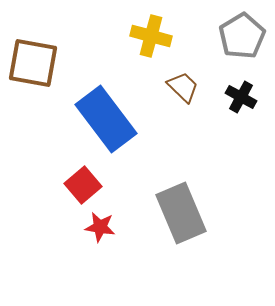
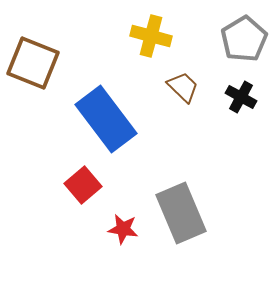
gray pentagon: moved 2 px right, 3 px down
brown square: rotated 12 degrees clockwise
red star: moved 23 px right, 2 px down
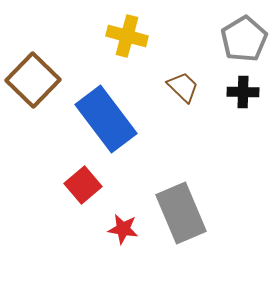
yellow cross: moved 24 px left
brown square: moved 17 px down; rotated 22 degrees clockwise
black cross: moved 2 px right, 5 px up; rotated 28 degrees counterclockwise
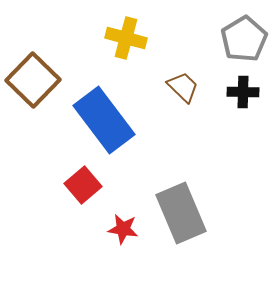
yellow cross: moved 1 px left, 2 px down
blue rectangle: moved 2 px left, 1 px down
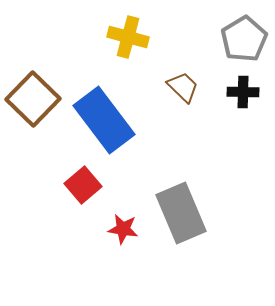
yellow cross: moved 2 px right, 1 px up
brown square: moved 19 px down
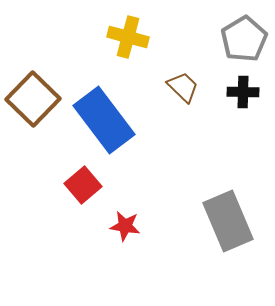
gray rectangle: moved 47 px right, 8 px down
red star: moved 2 px right, 3 px up
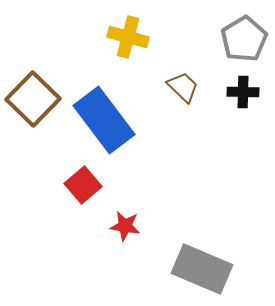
gray rectangle: moved 26 px left, 48 px down; rotated 44 degrees counterclockwise
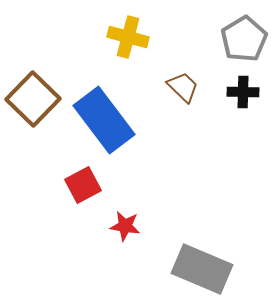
red square: rotated 12 degrees clockwise
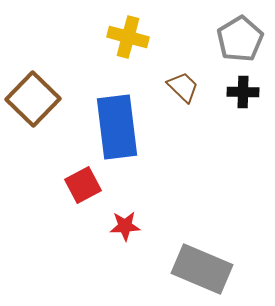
gray pentagon: moved 4 px left
blue rectangle: moved 13 px right, 7 px down; rotated 30 degrees clockwise
red star: rotated 12 degrees counterclockwise
